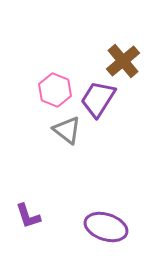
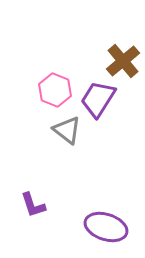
purple L-shape: moved 5 px right, 11 px up
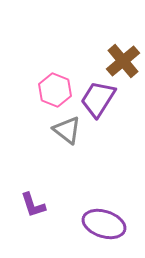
purple ellipse: moved 2 px left, 3 px up
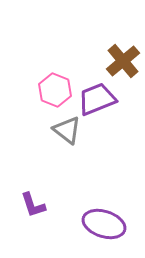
purple trapezoid: moved 1 px left; rotated 36 degrees clockwise
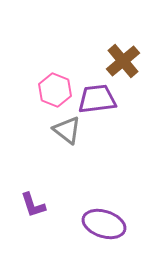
purple trapezoid: rotated 15 degrees clockwise
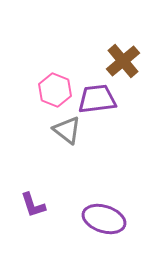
purple ellipse: moved 5 px up
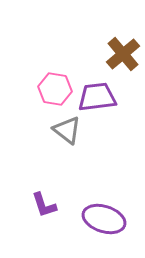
brown cross: moved 7 px up
pink hexagon: moved 1 px up; rotated 12 degrees counterclockwise
purple trapezoid: moved 2 px up
purple L-shape: moved 11 px right
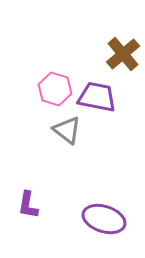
pink hexagon: rotated 8 degrees clockwise
purple trapezoid: rotated 18 degrees clockwise
purple L-shape: moved 16 px left; rotated 28 degrees clockwise
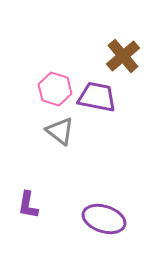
brown cross: moved 2 px down
gray triangle: moved 7 px left, 1 px down
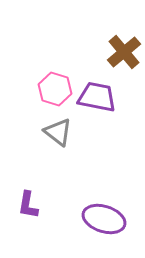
brown cross: moved 1 px right, 4 px up
gray triangle: moved 2 px left, 1 px down
